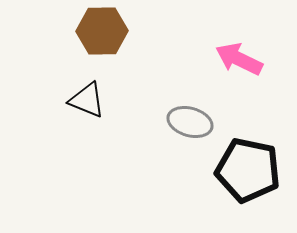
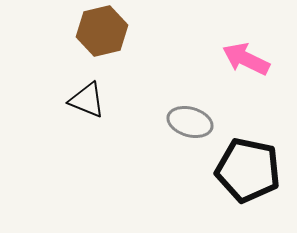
brown hexagon: rotated 12 degrees counterclockwise
pink arrow: moved 7 px right
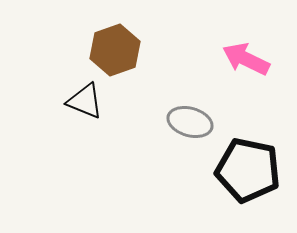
brown hexagon: moved 13 px right, 19 px down; rotated 6 degrees counterclockwise
black triangle: moved 2 px left, 1 px down
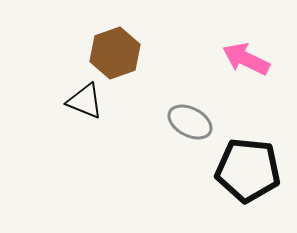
brown hexagon: moved 3 px down
gray ellipse: rotated 12 degrees clockwise
black pentagon: rotated 6 degrees counterclockwise
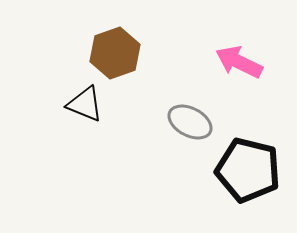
pink arrow: moved 7 px left, 3 px down
black triangle: moved 3 px down
black pentagon: rotated 8 degrees clockwise
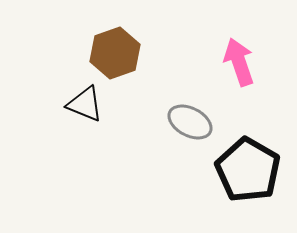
pink arrow: rotated 45 degrees clockwise
black pentagon: rotated 16 degrees clockwise
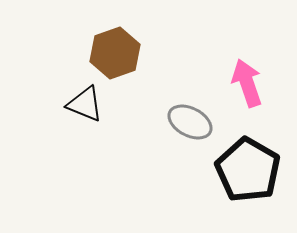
pink arrow: moved 8 px right, 21 px down
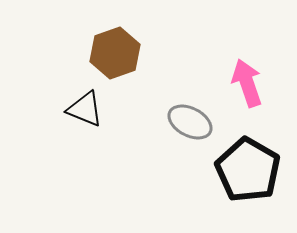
black triangle: moved 5 px down
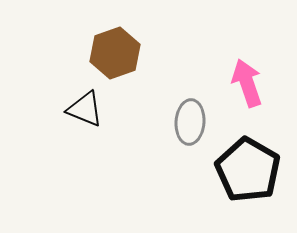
gray ellipse: rotated 66 degrees clockwise
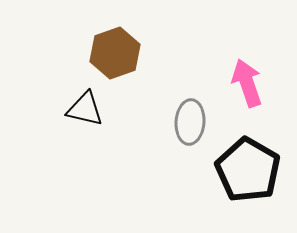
black triangle: rotated 9 degrees counterclockwise
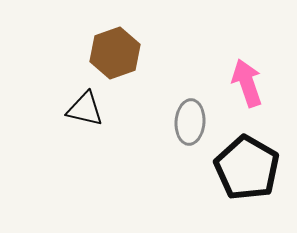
black pentagon: moved 1 px left, 2 px up
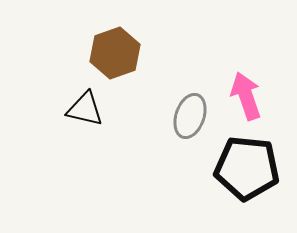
pink arrow: moved 1 px left, 13 px down
gray ellipse: moved 6 px up; rotated 15 degrees clockwise
black pentagon: rotated 24 degrees counterclockwise
